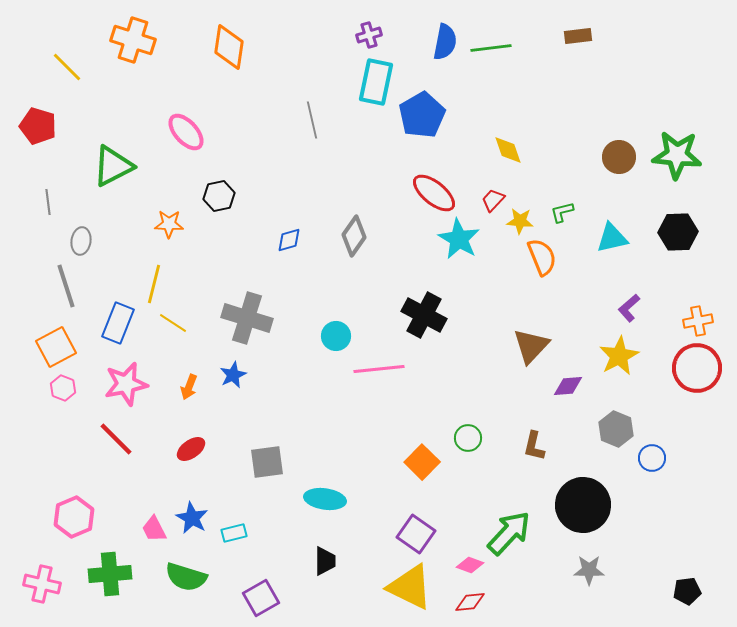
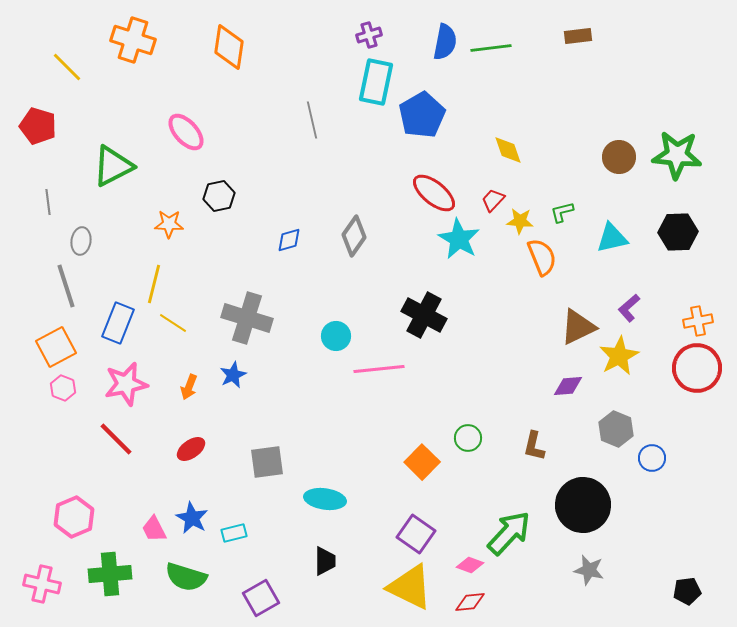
brown triangle at (531, 346): moved 47 px right, 19 px up; rotated 21 degrees clockwise
gray star at (589, 570): rotated 12 degrees clockwise
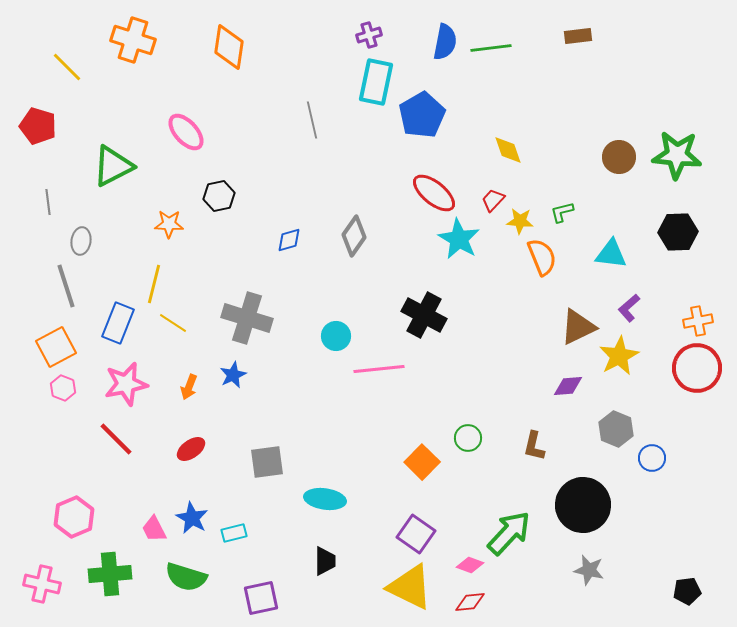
cyan triangle at (612, 238): moved 1 px left, 16 px down; rotated 20 degrees clockwise
purple square at (261, 598): rotated 18 degrees clockwise
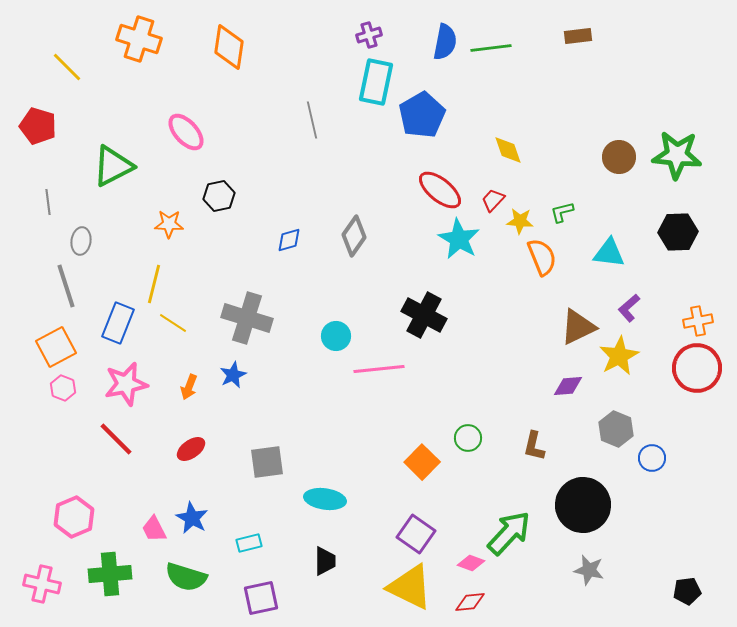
orange cross at (133, 40): moved 6 px right, 1 px up
red ellipse at (434, 193): moved 6 px right, 3 px up
cyan triangle at (611, 254): moved 2 px left, 1 px up
cyan rectangle at (234, 533): moved 15 px right, 10 px down
pink diamond at (470, 565): moved 1 px right, 2 px up
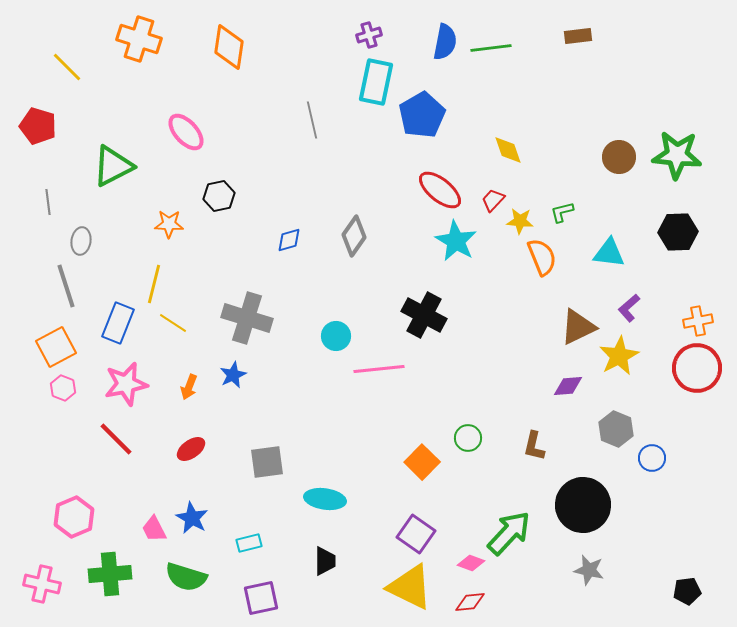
cyan star at (459, 239): moved 3 px left, 2 px down
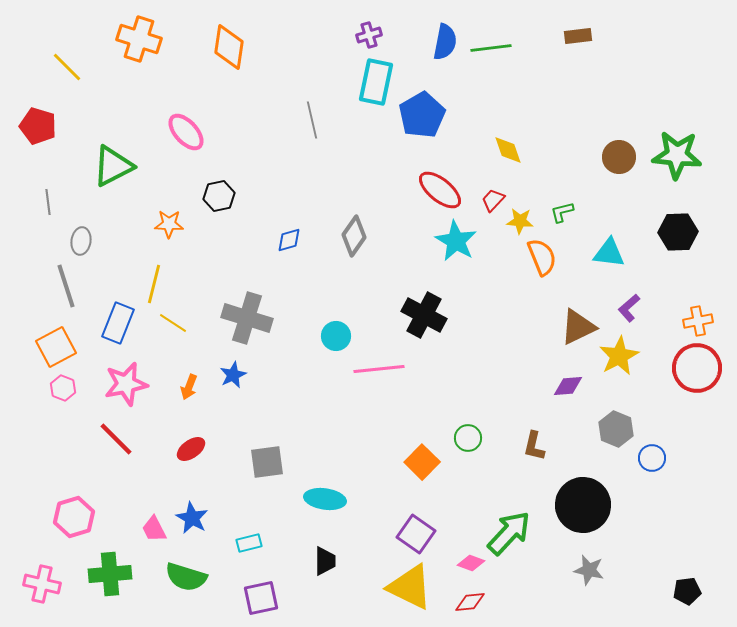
pink hexagon at (74, 517): rotated 6 degrees clockwise
